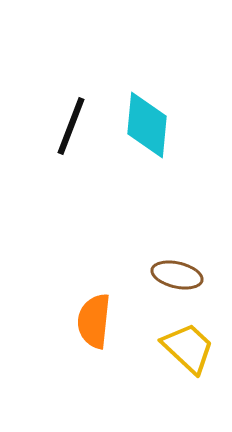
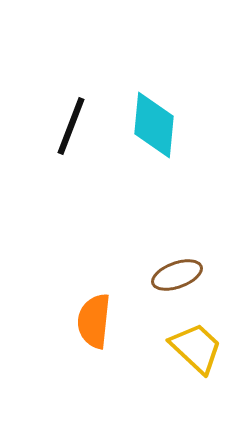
cyan diamond: moved 7 px right
brown ellipse: rotated 33 degrees counterclockwise
yellow trapezoid: moved 8 px right
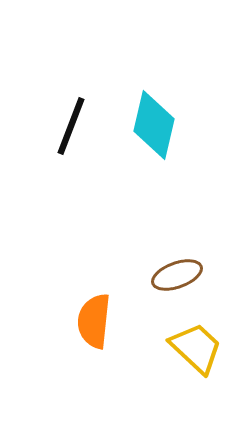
cyan diamond: rotated 8 degrees clockwise
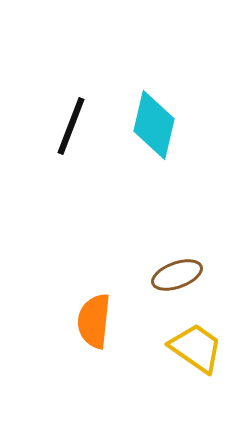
yellow trapezoid: rotated 8 degrees counterclockwise
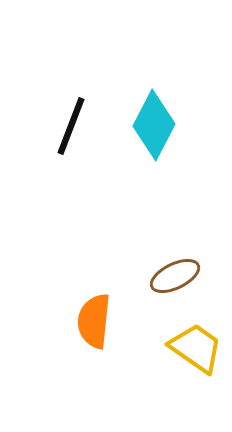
cyan diamond: rotated 14 degrees clockwise
brown ellipse: moved 2 px left, 1 px down; rotated 6 degrees counterclockwise
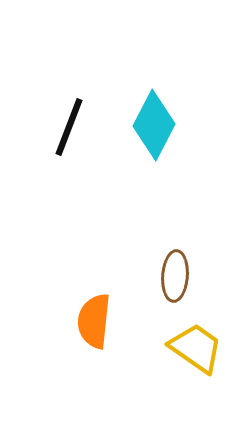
black line: moved 2 px left, 1 px down
brown ellipse: rotated 60 degrees counterclockwise
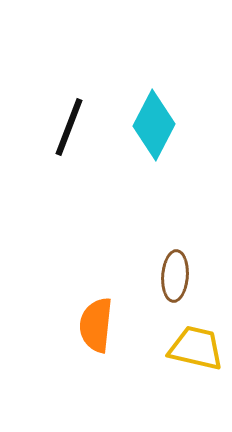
orange semicircle: moved 2 px right, 4 px down
yellow trapezoid: rotated 22 degrees counterclockwise
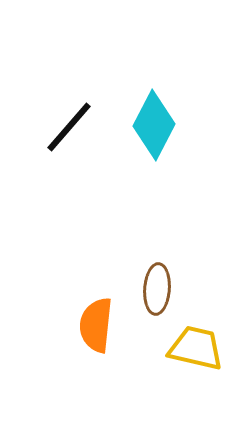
black line: rotated 20 degrees clockwise
brown ellipse: moved 18 px left, 13 px down
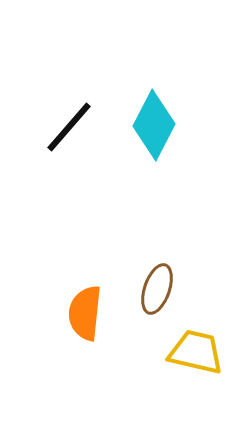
brown ellipse: rotated 15 degrees clockwise
orange semicircle: moved 11 px left, 12 px up
yellow trapezoid: moved 4 px down
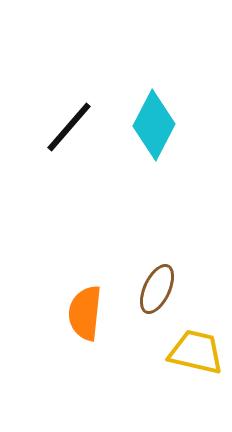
brown ellipse: rotated 6 degrees clockwise
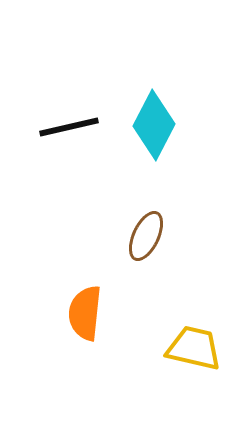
black line: rotated 36 degrees clockwise
brown ellipse: moved 11 px left, 53 px up
yellow trapezoid: moved 2 px left, 4 px up
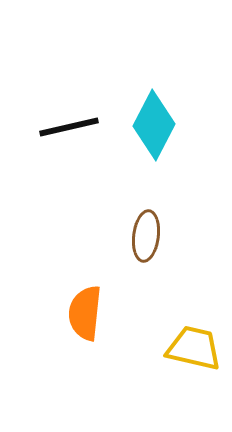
brown ellipse: rotated 18 degrees counterclockwise
